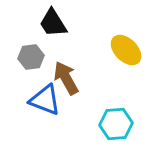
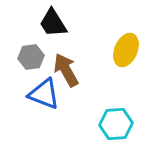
yellow ellipse: rotated 68 degrees clockwise
brown arrow: moved 8 px up
blue triangle: moved 1 px left, 6 px up
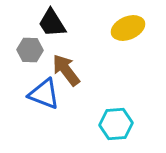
black trapezoid: moved 1 px left
yellow ellipse: moved 2 px right, 22 px up; rotated 44 degrees clockwise
gray hexagon: moved 1 px left, 7 px up; rotated 10 degrees clockwise
brown arrow: rotated 8 degrees counterclockwise
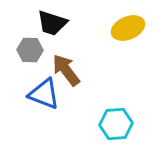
black trapezoid: rotated 40 degrees counterclockwise
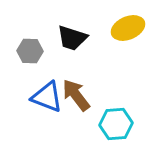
black trapezoid: moved 20 px right, 15 px down
gray hexagon: moved 1 px down
brown arrow: moved 10 px right, 25 px down
blue triangle: moved 3 px right, 3 px down
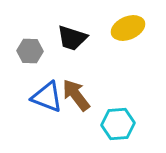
cyan hexagon: moved 2 px right
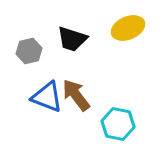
black trapezoid: moved 1 px down
gray hexagon: moved 1 px left; rotated 15 degrees counterclockwise
cyan hexagon: rotated 16 degrees clockwise
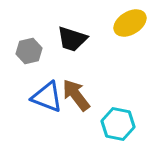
yellow ellipse: moved 2 px right, 5 px up; rotated 8 degrees counterclockwise
